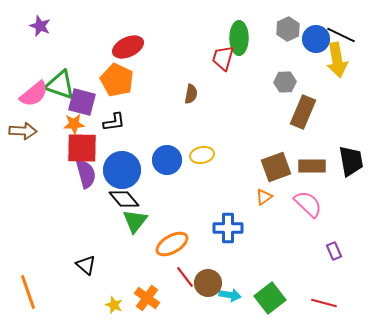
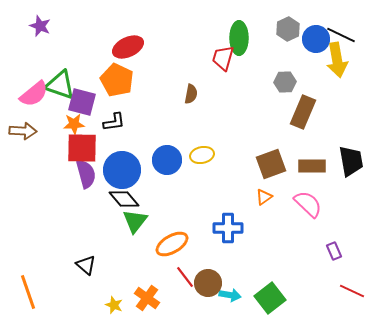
brown square at (276, 167): moved 5 px left, 3 px up
red line at (324, 303): moved 28 px right, 12 px up; rotated 10 degrees clockwise
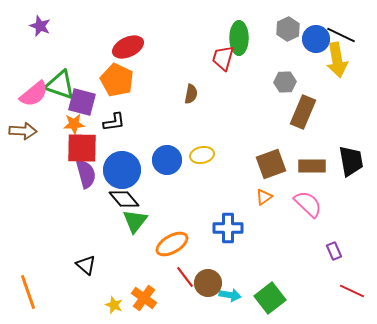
orange cross at (147, 298): moved 3 px left
